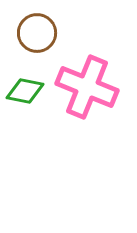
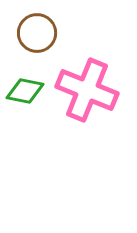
pink cross: moved 3 px down
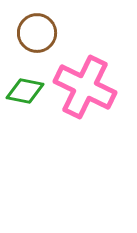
pink cross: moved 2 px left, 3 px up; rotated 4 degrees clockwise
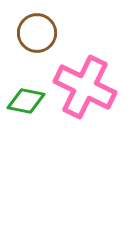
green diamond: moved 1 px right, 10 px down
